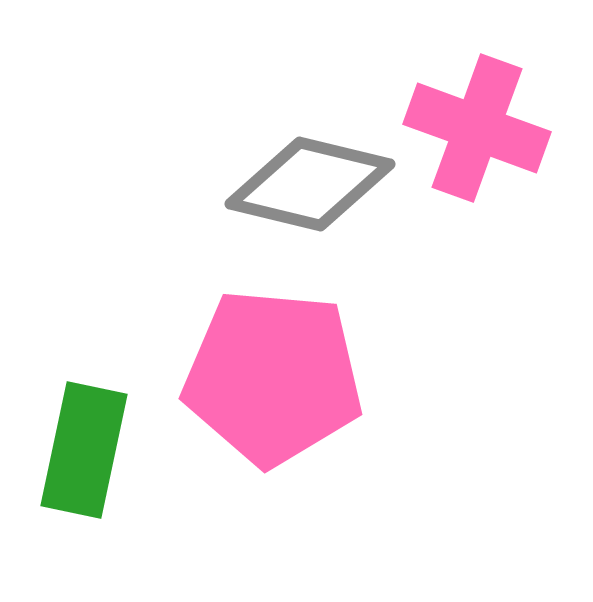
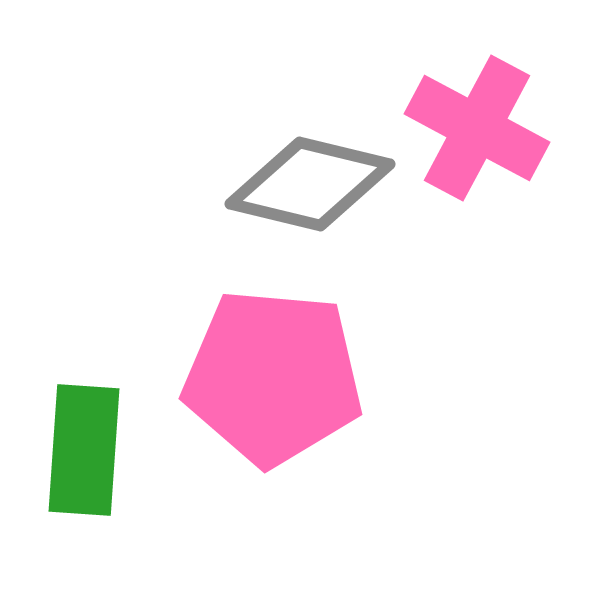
pink cross: rotated 8 degrees clockwise
green rectangle: rotated 8 degrees counterclockwise
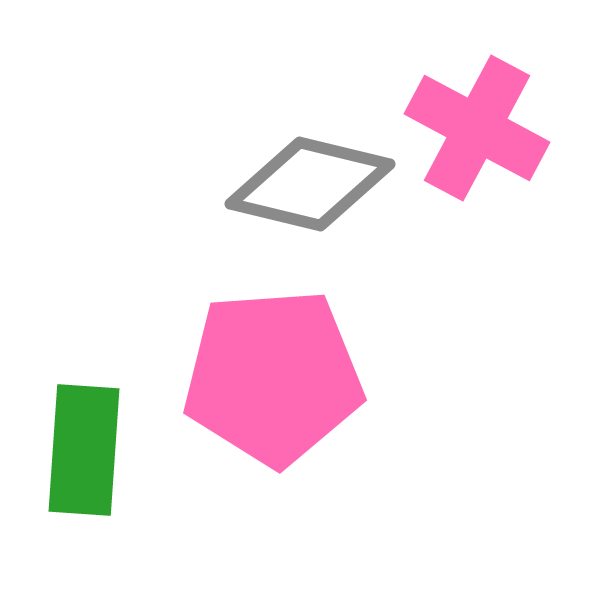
pink pentagon: rotated 9 degrees counterclockwise
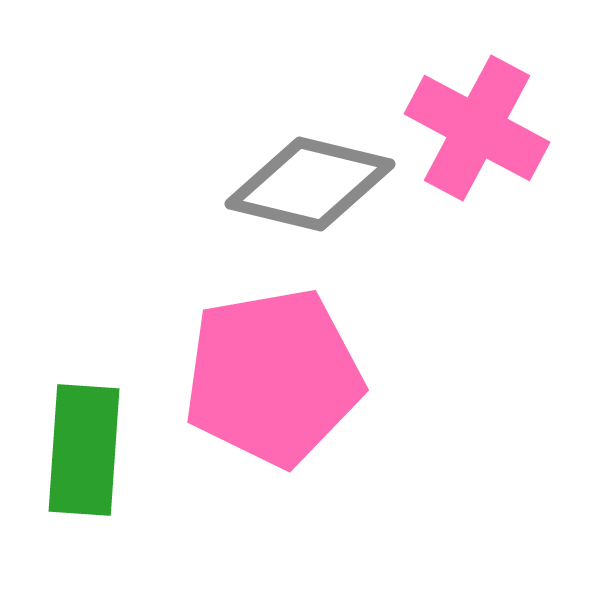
pink pentagon: rotated 6 degrees counterclockwise
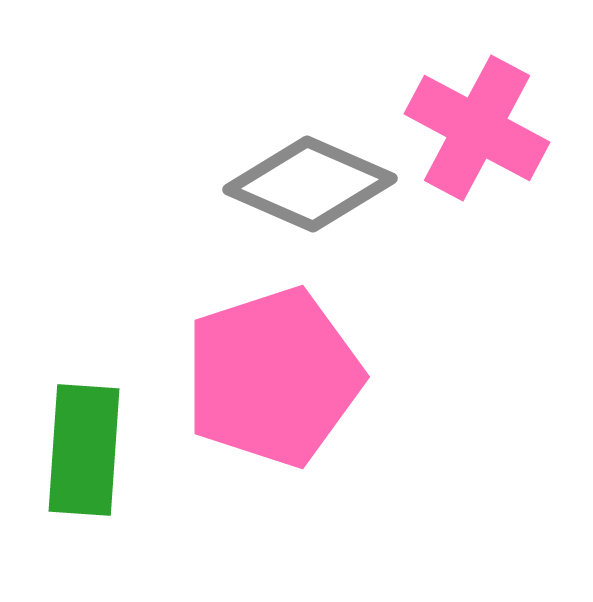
gray diamond: rotated 10 degrees clockwise
pink pentagon: rotated 8 degrees counterclockwise
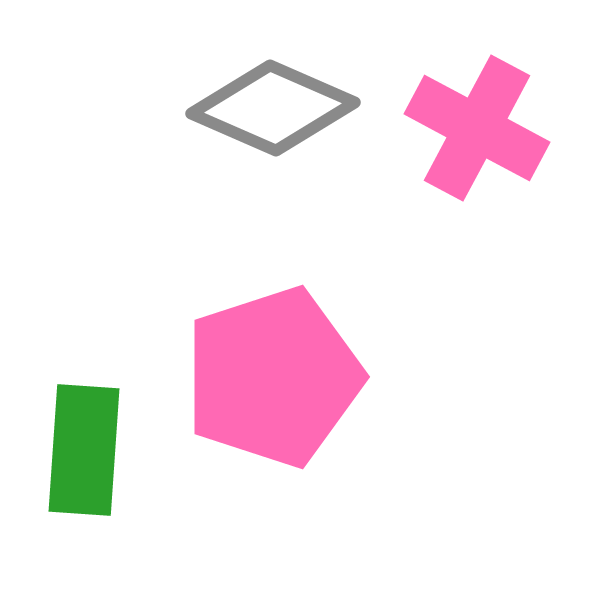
gray diamond: moved 37 px left, 76 px up
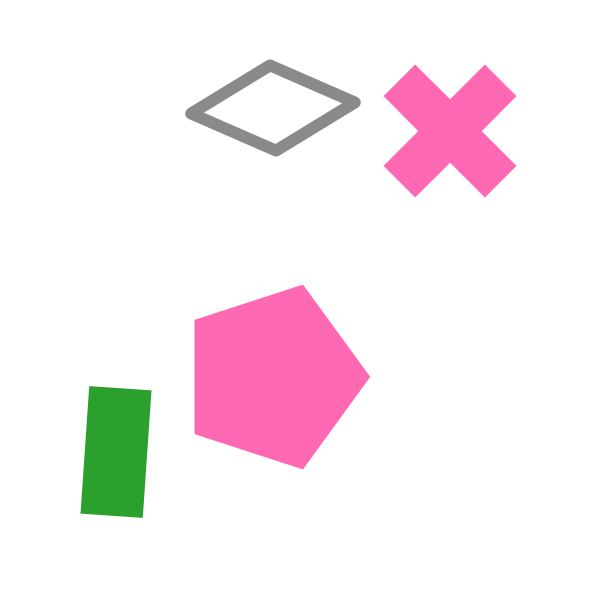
pink cross: moved 27 px left, 3 px down; rotated 17 degrees clockwise
green rectangle: moved 32 px right, 2 px down
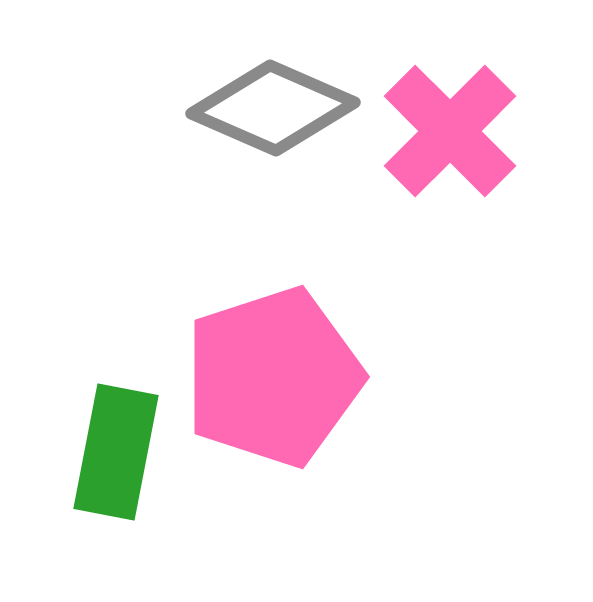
green rectangle: rotated 7 degrees clockwise
